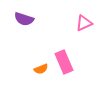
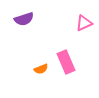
purple semicircle: rotated 36 degrees counterclockwise
pink rectangle: moved 2 px right
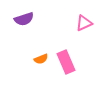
orange semicircle: moved 10 px up
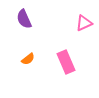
purple semicircle: rotated 84 degrees clockwise
orange semicircle: moved 13 px left; rotated 16 degrees counterclockwise
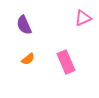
purple semicircle: moved 6 px down
pink triangle: moved 1 px left, 5 px up
